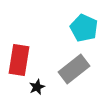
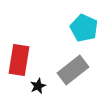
gray rectangle: moved 1 px left, 1 px down
black star: moved 1 px right, 1 px up
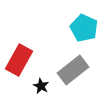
red rectangle: rotated 20 degrees clockwise
black star: moved 3 px right; rotated 21 degrees counterclockwise
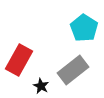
cyan pentagon: rotated 8 degrees clockwise
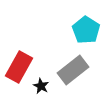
cyan pentagon: moved 2 px right, 2 px down
red rectangle: moved 7 px down
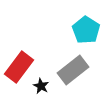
red rectangle: rotated 8 degrees clockwise
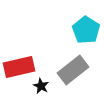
red rectangle: rotated 40 degrees clockwise
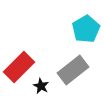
cyan pentagon: moved 1 px up; rotated 8 degrees clockwise
red rectangle: rotated 32 degrees counterclockwise
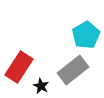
cyan pentagon: moved 6 px down
red rectangle: rotated 12 degrees counterclockwise
